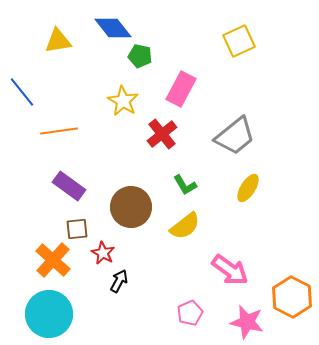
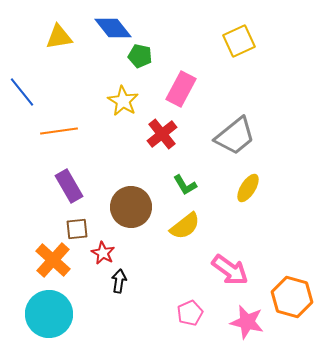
yellow triangle: moved 1 px right, 4 px up
purple rectangle: rotated 24 degrees clockwise
black arrow: rotated 20 degrees counterclockwise
orange hexagon: rotated 12 degrees counterclockwise
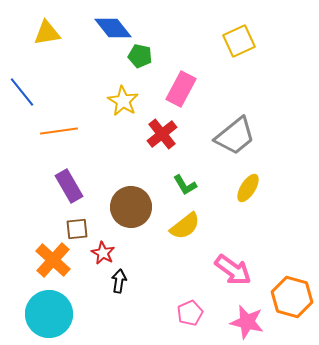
yellow triangle: moved 12 px left, 4 px up
pink arrow: moved 3 px right
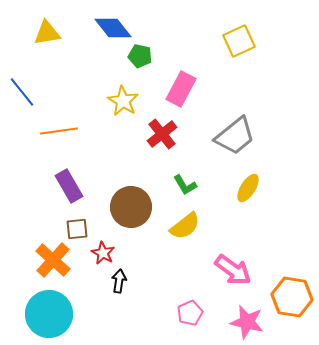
orange hexagon: rotated 6 degrees counterclockwise
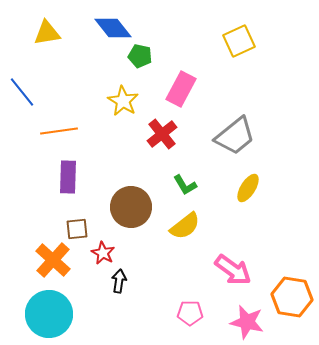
purple rectangle: moved 1 px left, 9 px up; rotated 32 degrees clockwise
pink pentagon: rotated 25 degrees clockwise
